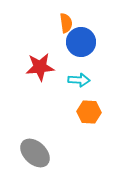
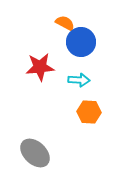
orange semicircle: moved 1 px left; rotated 54 degrees counterclockwise
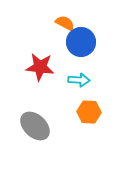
red star: rotated 12 degrees clockwise
gray ellipse: moved 27 px up
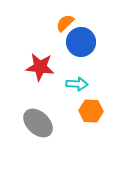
orange semicircle: rotated 72 degrees counterclockwise
cyan arrow: moved 2 px left, 4 px down
orange hexagon: moved 2 px right, 1 px up
gray ellipse: moved 3 px right, 3 px up
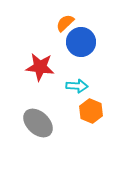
cyan arrow: moved 2 px down
orange hexagon: rotated 20 degrees clockwise
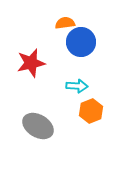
orange semicircle: rotated 36 degrees clockwise
red star: moved 9 px left, 4 px up; rotated 20 degrees counterclockwise
orange hexagon: rotated 15 degrees clockwise
gray ellipse: moved 3 px down; rotated 12 degrees counterclockwise
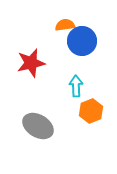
orange semicircle: moved 2 px down
blue circle: moved 1 px right, 1 px up
cyan arrow: moved 1 px left; rotated 95 degrees counterclockwise
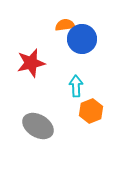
blue circle: moved 2 px up
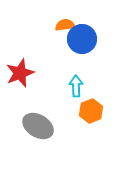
red star: moved 11 px left, 10 px down; rotated 8 degrees counterclockwise
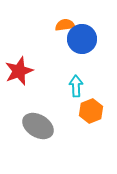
red star: moved 1 px left, 2 px up
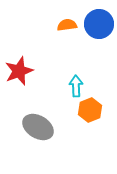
orange semicircle: moved 2 px right
blue circle: moved 17 px right, 15 px up
orange hexagon: moved 1 px left, 1 px up
gray ellipse: moved 1 px down
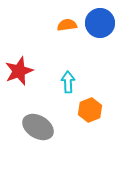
blue circle: moved 1 px right, 1 px up
cyan arrow: moved 8 px left, 4 px up
